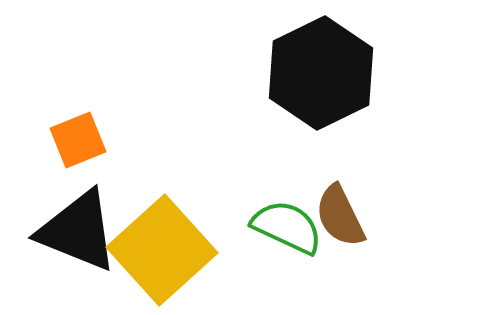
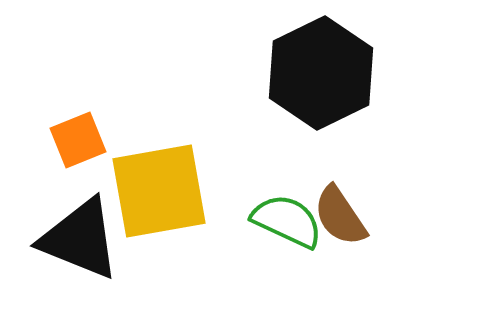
brown semicircle: rotated 8 degrees counterclockwise
green semicircle: moved 6 px up
black triangle: moved 2 px right, 8 px down
yellow square: moved 3 px left, 59 px up; rotated 32 degrees clockwise
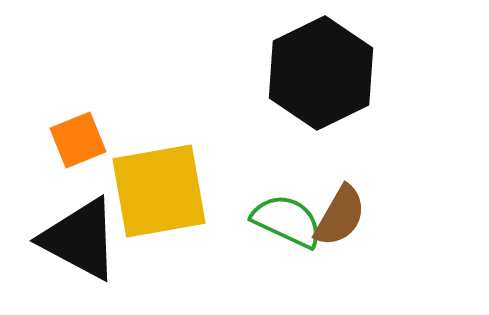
brown semicircle: rotated 116 degrees counterclockwise
black triangle: rotated 6 degrees clockwise
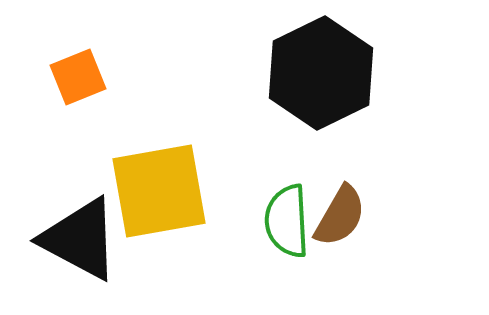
orange square: moved 63 px up
green semicircle: rotated 118 degrees counterclockwise
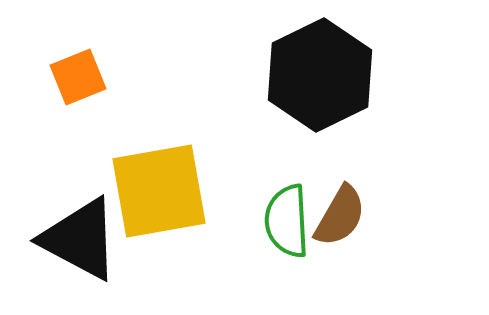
black hexagon: moved 1 px left, 2 px down
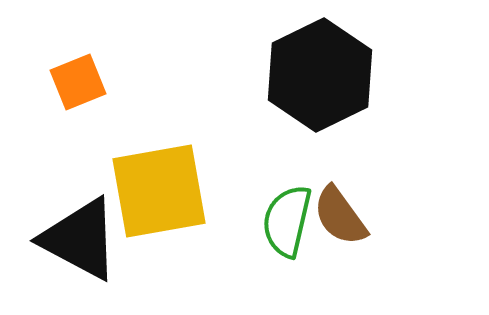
orange square: moved 5 px down
brown semicircle: rotated 114 degrees clockwise
green semicircle: rotated 16 degrees clockwise
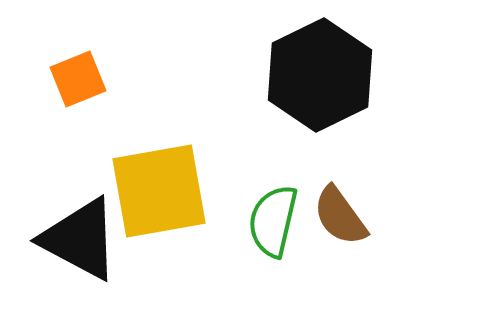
orange square: moved 3 px up
green semicircle: moved 14 px left
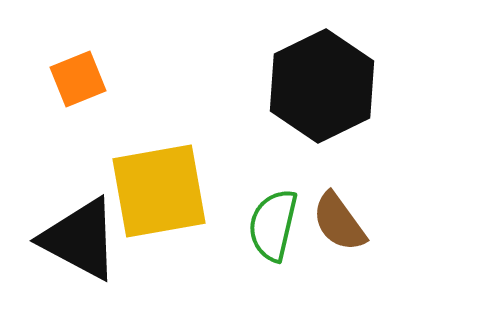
black hexagon: moved 2 px right, 11 px down
brown semicircle: moved 1 px left, 6 px down
green semicircle: moved 4 px down
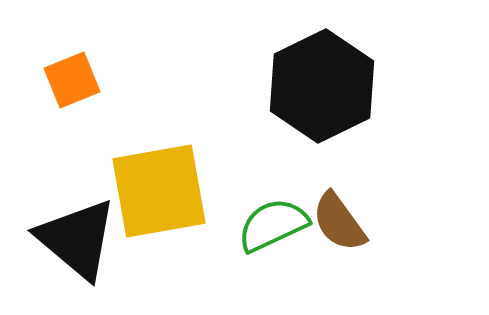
orange square: moved 6 px left, 1 px down
green semicircle: rotated 52 degrees clockwise
black triangle: moved 3 px left; rotated 12 degrees clockwise
